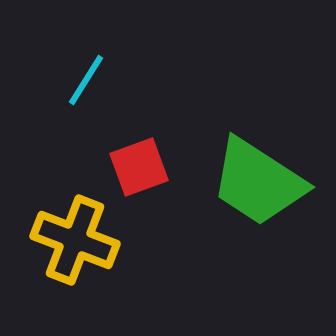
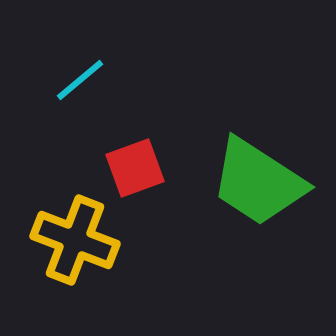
cyan line: moved 6 px left; rotated 18 degrees clockwise
red square: moved 4 px left, 1 px down
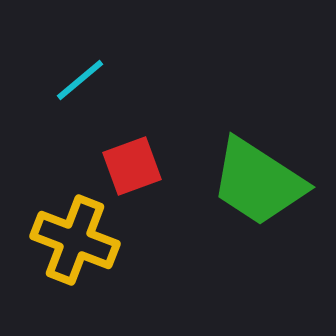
red square: moved 3 px left, 2 px up
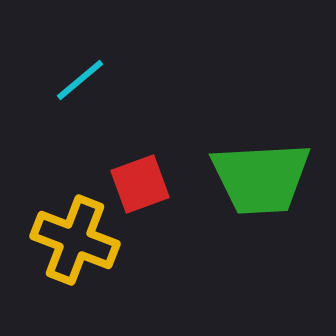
red square: moved 8 px right, 18 px down
green trapezoid: moved 3 px right, 4 px up; rotated 36 degrees counterclockwise
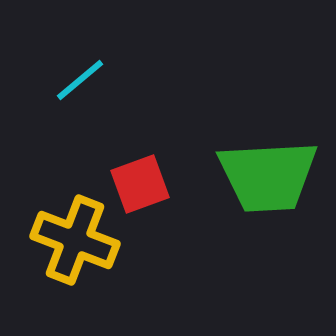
green trapezoid: moved 7 px right, 2 px up
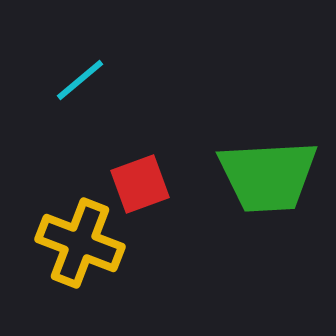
yellow cross: moved 5 px right, 3 px down
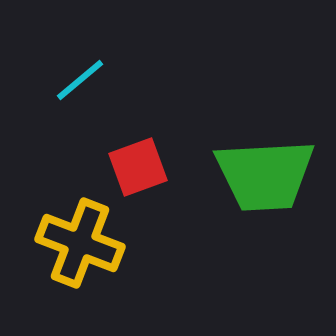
green trapezoid: moved 3 px left, 1 px up
red square: moved 2 px left, 17 px up
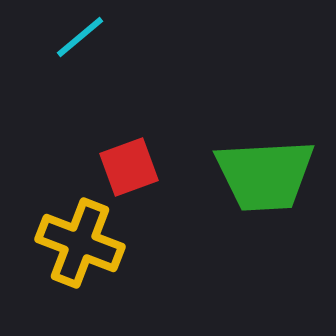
cyan line: moved 43 px up
red square: moved 9 px left
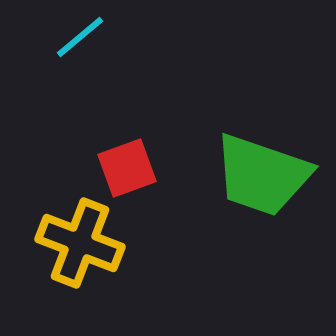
red square: moved 2 px left, 1 px down
green trapezoid: moved 3 px left; rotated 22 degrees clockwise
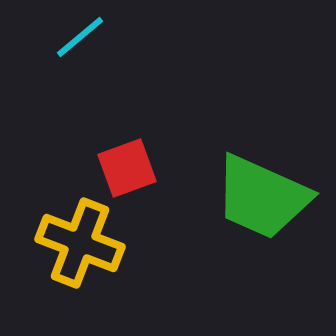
green trapezoid: moved 22 px down; rotated 5 degrees clockwise
